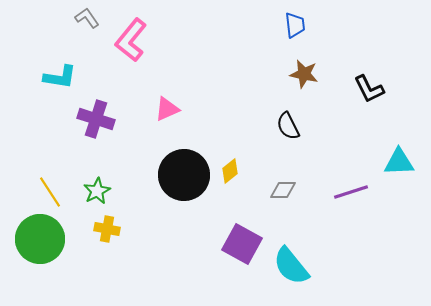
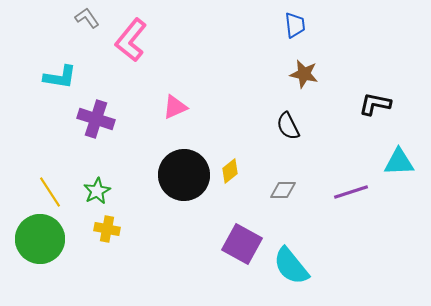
black L-shape: moved 6 px right, 15 px down; rotated 128 degrees clockwise
pink triangle: moved 8 px right, 2 px up
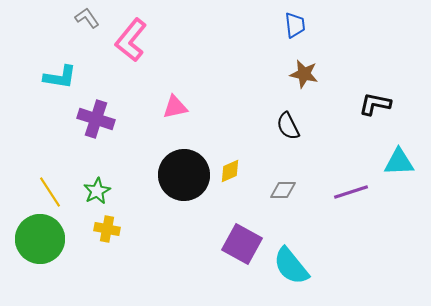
pink triangle: rotated 12 degrees clockwise
yellow diamond: rotated 15 degrees clockwise
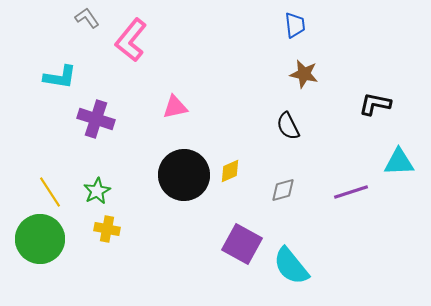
gray diamond: rotated 16 degrees counterclockwise
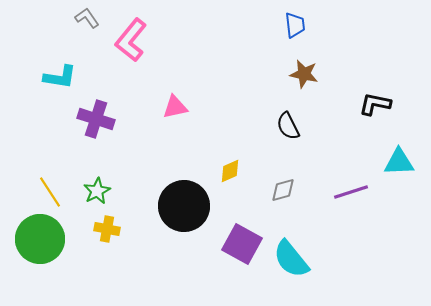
black circle: moved 31 px down
cyan semicircle: moved 7 px up
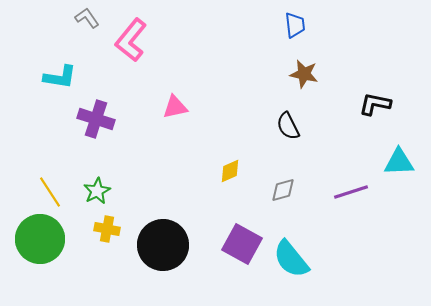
black circle: moved 21 px left, 39 px down
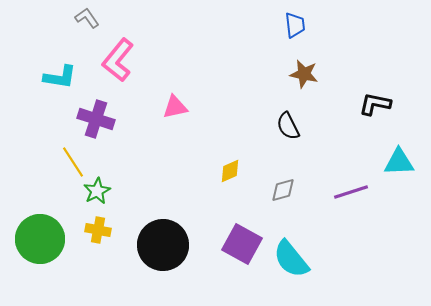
pink L-shape: moved 13 px left, 20 px down
yellow line: moved 23 px right, 30 px up
yellow cross: moved 9 px left, 1 px down
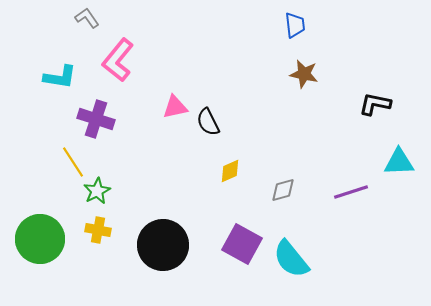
black semicircle: moved 80 px left, 4 px up
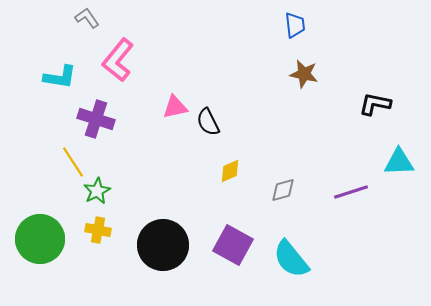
purple square: moved 9 px left, 1 px down
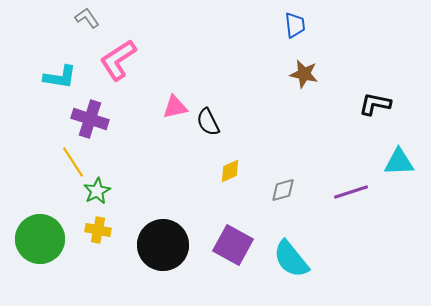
pink L-shape: rotated 18 degrees clockwise
purple cross: moved 6 px left
